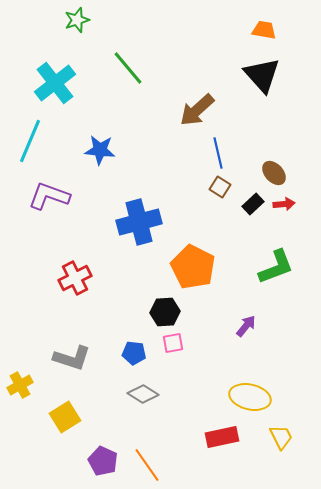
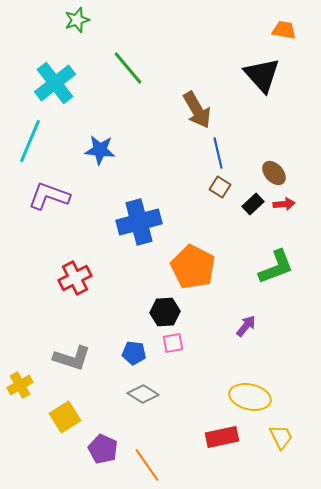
orange trapezoid: moved 20 px right
brown arrow: rotated 78 degrees counterclockwise
purple pentagon: moved 12 px up
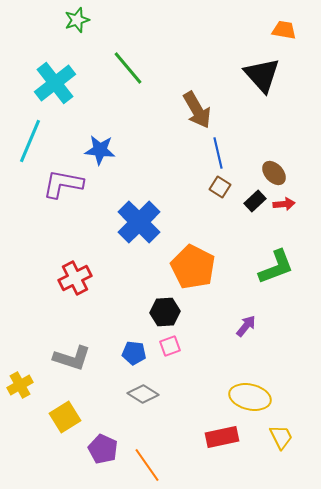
purple L-shape: moved 14 px right, 12 px up; rotated 9 degrees counterclockwise
black rectangle: moved 2 px right, 3 px up
blue cross: rotated 30 degrees counterclockwise
pink square: moved 3 px left, 3 px down; rotated 10 degrees counterclockwise
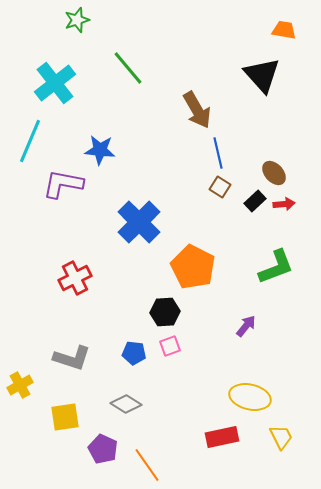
gray diamond: moved 17 px left, 10 px down
yellow square: rotated 24 degrees clockwise
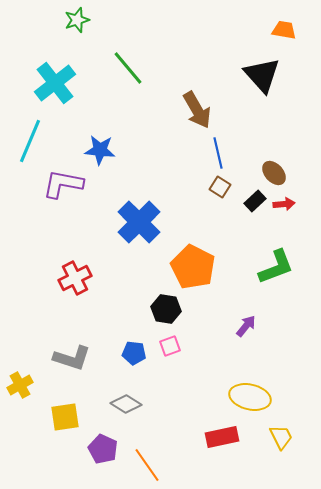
black hexagon: moved 1 px right, 3 px up; rotated 12 degrees clockwise
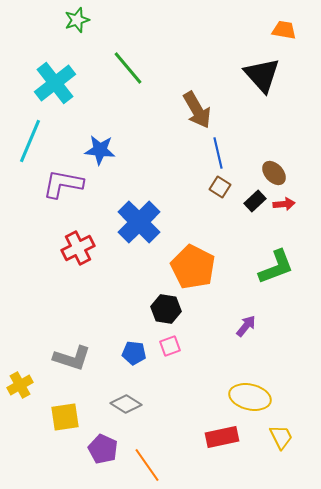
red cross: moved 3 px right, 30 px up
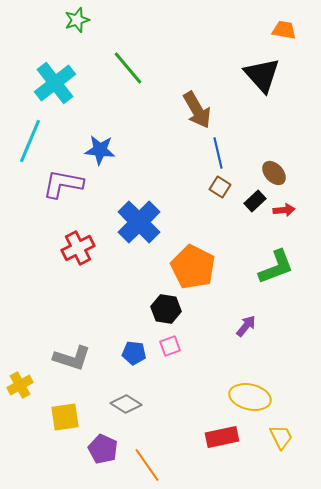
red arrow: moved 6 px down
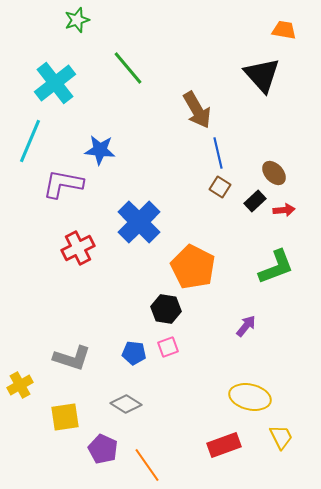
pink square: moved 2 px left, 1 px down
red rectangle: moved 2 px right, 8 px down; rotated 8 degrees counterclockwise
